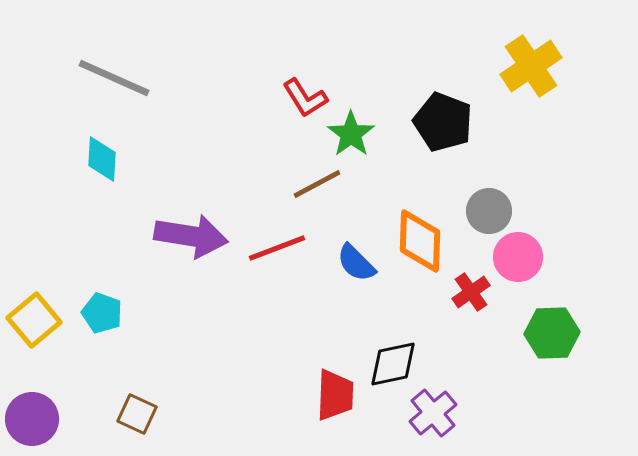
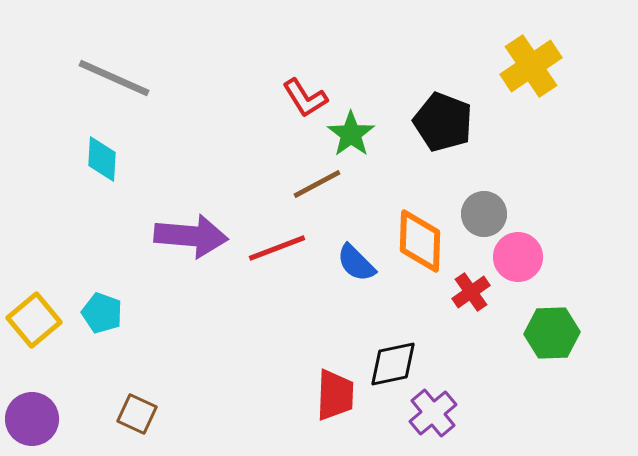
gray circle: moved 5 px left, 3 px down
purple arrow: rotated 4 degrees counterclockwise
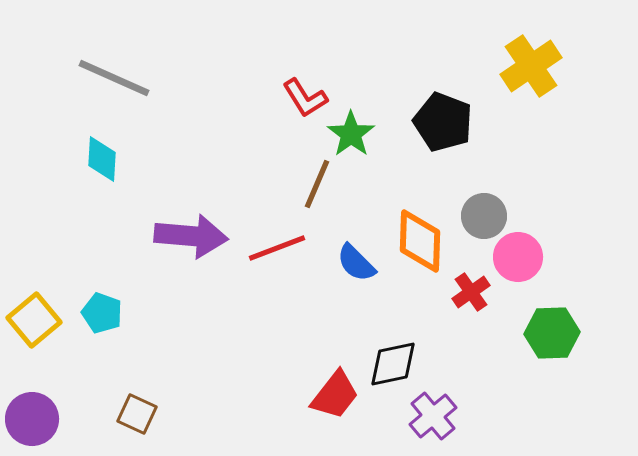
brown line: rotated 39 degrees counterclockwise
gray circle: moved 2 px down
red trapezoid: rotated 36 degrees clockwise
purple cross: moved 3 px down
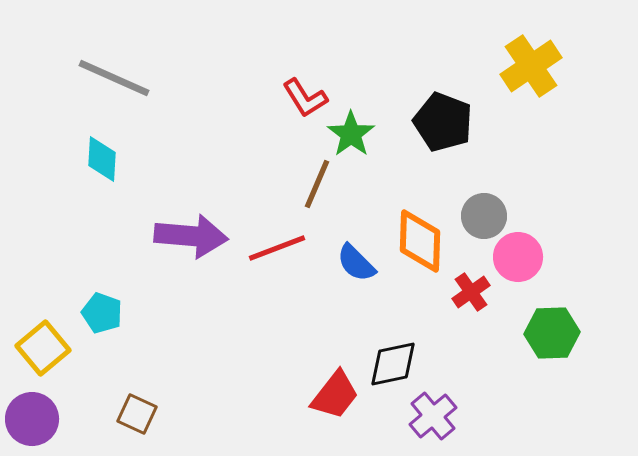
yellow square: moved 9 px right, 28 px down
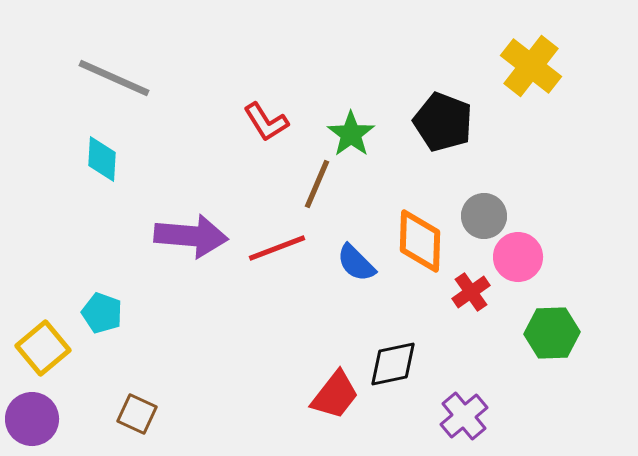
yellow cross: rotated 18 degrees counterclockwise
red L-shape: moved 39 px left, 24 px down
purple cross: moved 31 px right
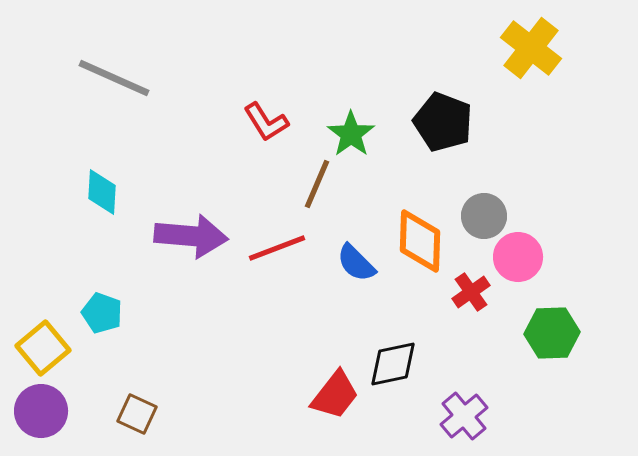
yellow cross: moved 18 px up
cyan diamond: moved 33 px down
purple circle: moved 9 px right, 8 px up
